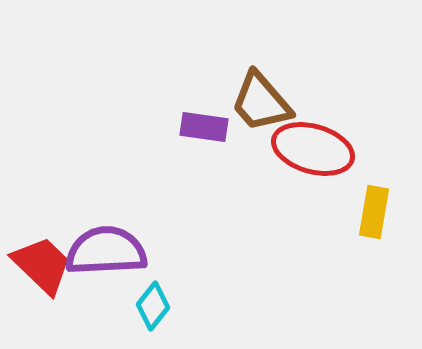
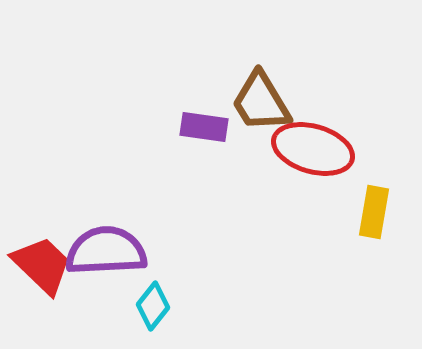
brown trapezoid: rotated 10 degrees clockwise
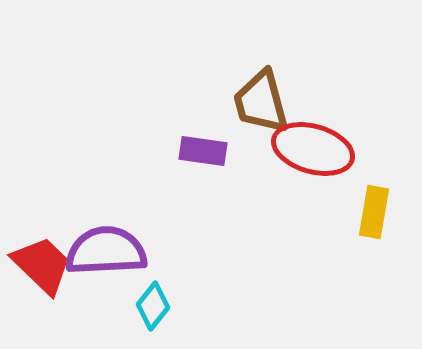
brown trapezoid: rotated 16 degrees clockwise
purple rectangle: moved 1 px left, 24 px down
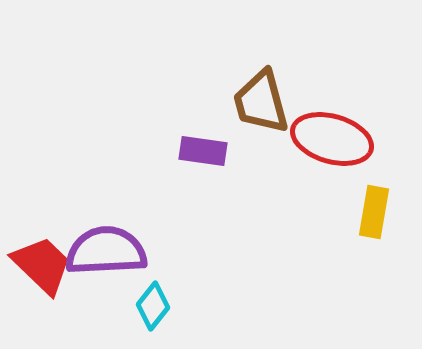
red ellipse: moved 19 px right, 10 px up
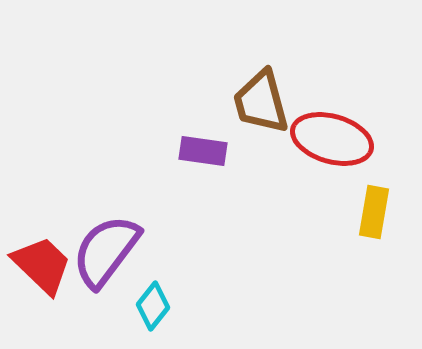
purple semicircle: rotated 50 degrees counterclockwise
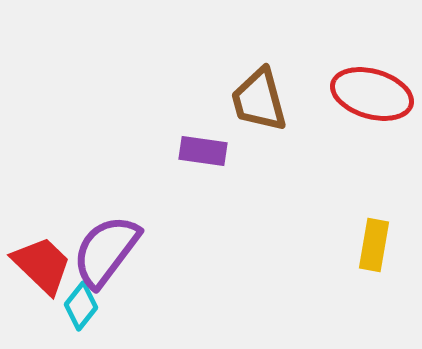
brown trapezoid: moved 2 px left, 2 px up
red ellipse: moved 40 px right, 45 px up
yellow rectangle: moved 33 px down
cyan diamond: moved 72 px left
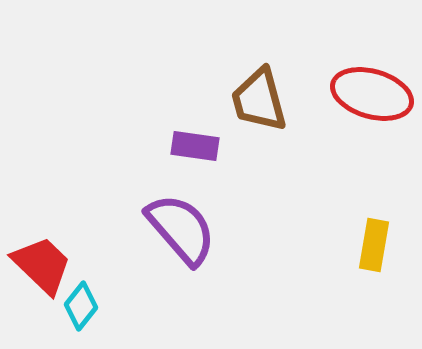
purple rectangle: moved 8 px left, 5 px up
purple semicircle: moved 75 px right, 22 px up; rotated 102 degrees clockwise
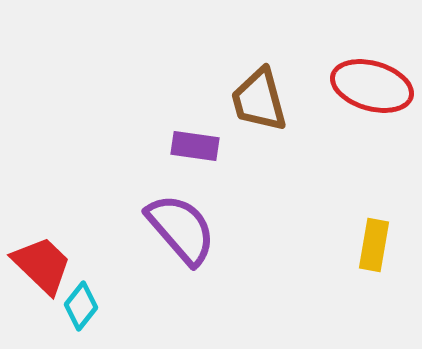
red ellipse: moved 8 px up
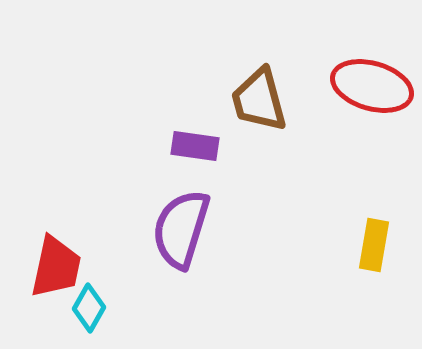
purple semicircle: rotated 122 degrees counterclockwise
red trapezoid: moved 14 px right, 2 px down; rotated 58 degrees clockwise
cyan diamond: moved 8 px right, 2 px down; rotated 9 degrees counterclockwise
